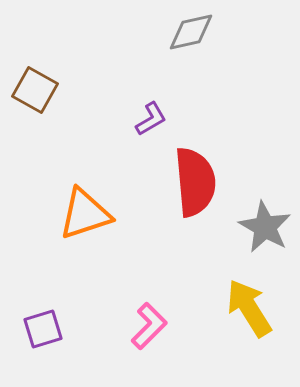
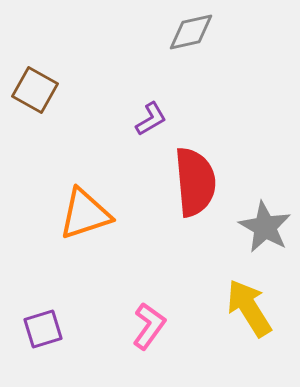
pink L-shape: rotated 9 degrees counterclockwise
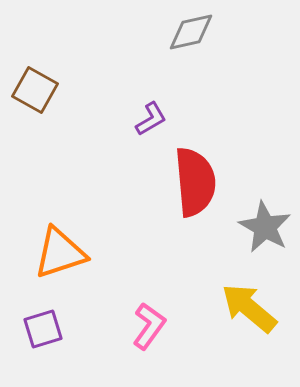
orange triangle: moved 25 px left, 39 px down
yellow arrow: rotated 18 degrees counterclockwise
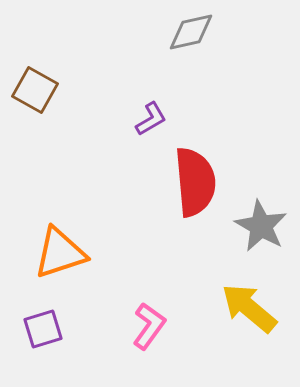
gray star: moved 4 px left, 1 px up
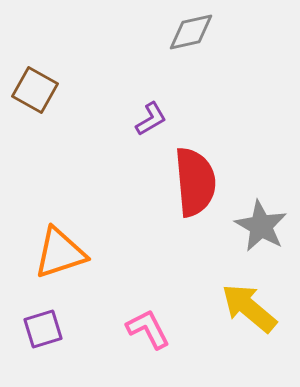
pink L-shape: moved 1 px left, 3 px down; rotated 63 degrees counterclockwise
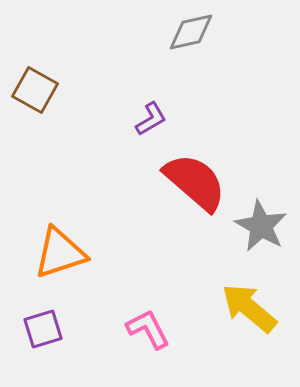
red semicircle: rotated 44 degrees counterclockwise
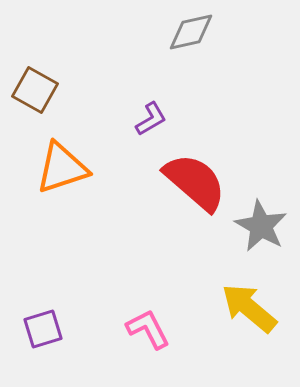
orange triangle: moved 2 px right, 85 px up
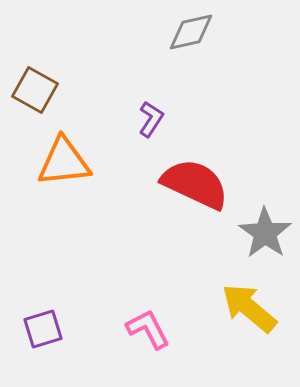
purple L-shape: rotated 27 degrees counterclockwise
orange triangle: moved 2 px right, 6 px up; rotated 12 degrees clockwise
red semicircle: moved 2 px down; rotated 16 degrees counterclockwise
gray star: moved 4 px right, 7 px down; rotated 6 degrees clockwise
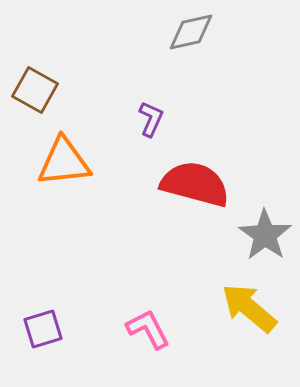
purple L-shape: rotated 9 degrees counterclockwise
red semicircle: rotated 10 degrees counterclockwise
gray star: moved 2 px down
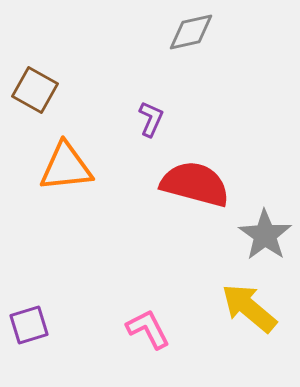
orange triangle: moved 2 px right, 5 px down
purple square: moved 14 px left, 4 px up
